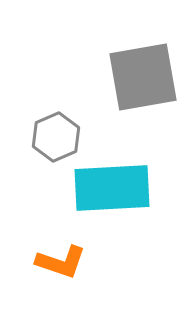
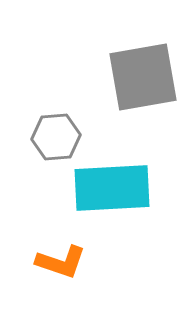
gray hexagon: rotated 18 degrees clockwise
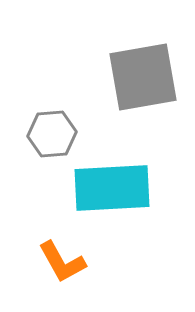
gray hexagon: moved 4 px left, 3 px up
orange L-shape: moved 1 px right; rotated 42 degrees clockwise
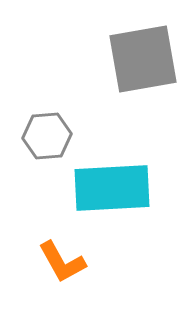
gray square: moved 18 px up
gray hexagon: moved 5 px left, 2 px down
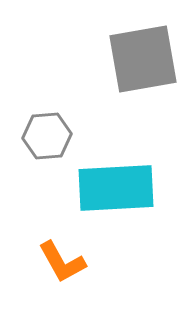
cyan rectangle: moved 4 px right
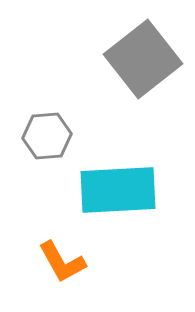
gray square: rotated 28 degrees counterclockwise
cyan rectangle: moved 2 px right, 2 px down
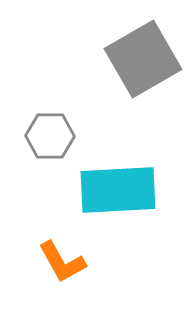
gray square: rotated 8 degrees clockwise
gray hexagon: moved 3 px right; rotated 6 degrees clockwise
